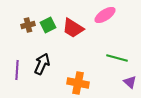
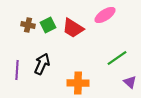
brown cross: rotated 24 degrees clockwise
green line: rotated 50 degrees counterclockwise
orange cross: rotated 10 degrees counterclockwise
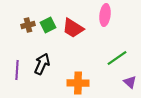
pink ellipse: rotated 50 degrees counterclockwise
brown cross: rotated 24 degrees counterclockwise
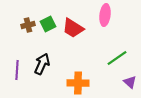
green square: moved 1 px up
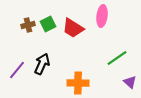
pink ellipse: moved 3 px left, 1 px down
purple line: rotated 36 degrees clockwise
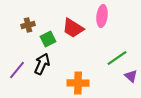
green square: moved 15 px down
purple triangle: moved 1 px right, 6 px up
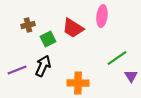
black arrow: moved 1 px right, 2 px down
purple line: rotated 30 degrees clockwise
purple triangle: rotated 16 degrees clockwise
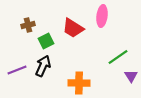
green square: moved 2 px left, 2 px down
green line: moved 1 px right, 1 px up
orange cross: moved 1 px right
